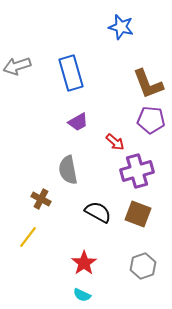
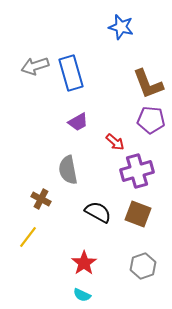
gray arrow: moved 18 px right
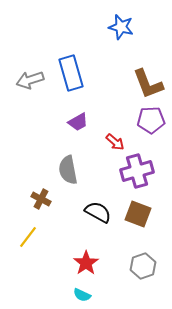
gray arrow: moved 5 px left, 14 px down
purple pentagon: rotated 8 degrees counterclockwise
red star: moved 2 px right
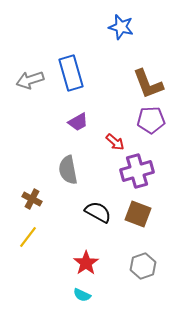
brown cross: moved 9 px left
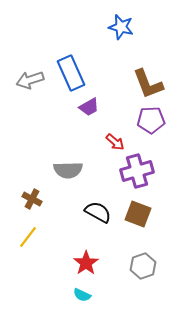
blue rectangle: rotated 8 degrees counterclockwise
purple trapezoid: moved 11 px right, 15 px up
gray semicircle: rotated 80 degrees counterclockwise
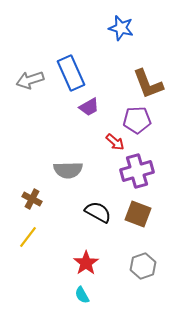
blue star: moved 1 px down
purple pentagon: moved 14 px left
cyan semicircle: rotated 36 degrees clockwise
